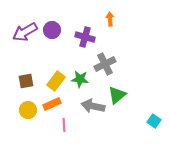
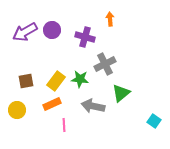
green triangle: moved 4 px right, 2 px up
yellow circle: moved 11 px left
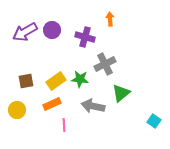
yellow rectangle: rotated 18 degrees clockwise
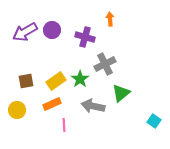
green star: rotated 30 degrees clockwise
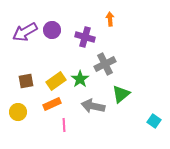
green triangle: moved 1 px down
yellow circle: moved 1 px right, 2 px down
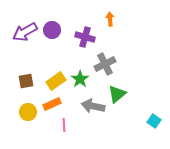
green triangle: moved 4 px left
yellow circle: moved 10 px right
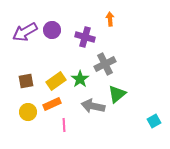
cyan square: rotated 24 degrees clockwise
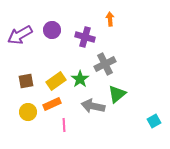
purple arrow: moved 5 px left, 3 px down
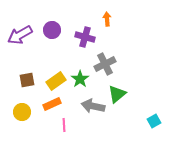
orange arrow: moved 3 px left
brown square: moved 1 px right, 1 px up
yellow circle: moved 6 px left
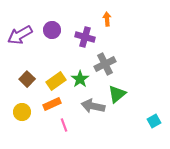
brown square: moved 1 px up; rotated 35 degrees counterclockwise
pink line: rotated 16 degrees counterclockwise
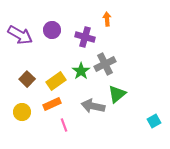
purple arrow: rotated 120 degrees counterclockwise
green star: moved 1 px right, 8 px up
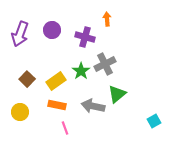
purple arrow: moved 1 px up; rotated 80 degrees clockwise
orange rectangle: moved 5 px right, 1 px down; rotated 36 degrees clockwise
yellow circle: moved 2 px left
pink line: moved 1 px right, 3 px down
